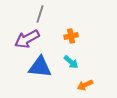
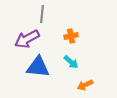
gray line: moved 2 px right; rotated 12 degrees counterclockwise
blue triangle: moved 2 px left
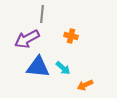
orange cross: rotated 24 degrees clockwise
cyan arrow: moved 8 px left, 6 px down
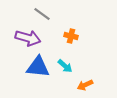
gray line: rotated 60 degrees counterclockwise
purple arrow: moved 1 px right, 1 px up; rotated 135 degrees counterclockwise
cyan arrow: moved 2 px right, 2 px up
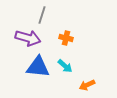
gray line: moved 1 px down; rotated 72 degrees clockwise
orange cross: moved 5 px left, 2 px down
orange arrow: moved 2 px right
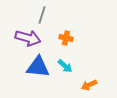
orange arrow: moved 2 px right
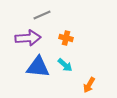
gray line: rotated 48 degrees clockwise
purple arrow: rotated 20 degrees counterclockwise
cyan arrow: moved 1 px up
orange arrow: rotated 35 degrees counterclockwise
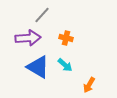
gray line: rotated 24 degrees counterclockwise
blue triangle: rotated 25 degrees clockwise
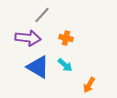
purple arrow: rotated 10 degrees clockwise
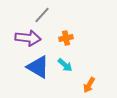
orange cross: rotated 24 degrees counterclockwise
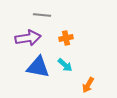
gray line: rotated 54 degrees clockwise
purple arrow: rotated 15 degrees counterclockwise
blue triangle: rotated 20 degrees counterclockwise
orange arrow: moved 1 px left
